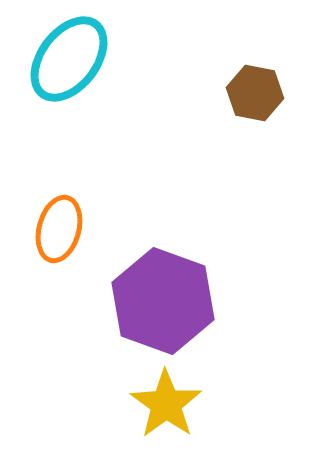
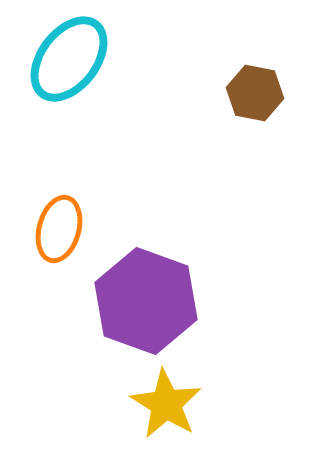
purple hexagon: moved 17 px left
yellow star: rotated 4 degrees counterclockwise
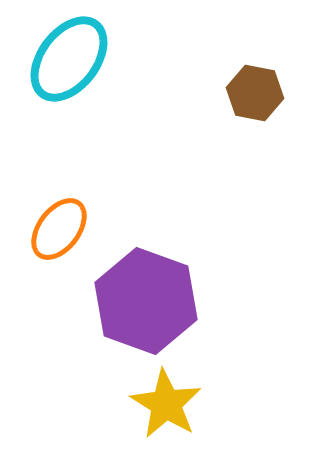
orange ellipse: rotated 22 degrees clockwise
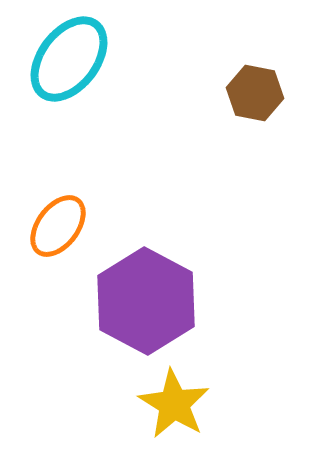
orange ellipse: moved 1 px left, 3 px up
purple hexagon: rotated 8 degrees clockwise
yellow star: moved 8 px right
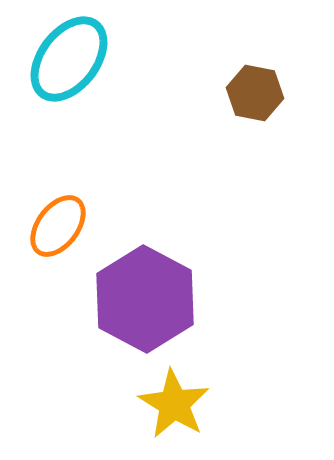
purple hexagon: moved 1 px left, 2 px up
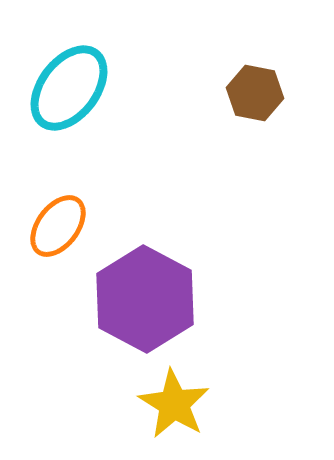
cyan ellipse: moved 29 px down
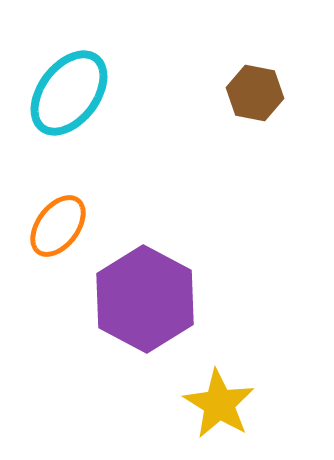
cyan ellipse: moved 5 px down
yellow star: moved 45 px right
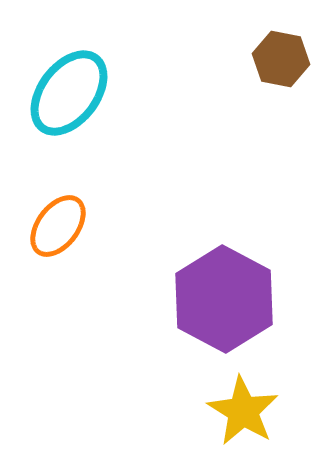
brown hexagon: moved 26 px right, 34 px up
purple hexagon: moved 79 px right
yellow star: moved 24 px right, 7 px down
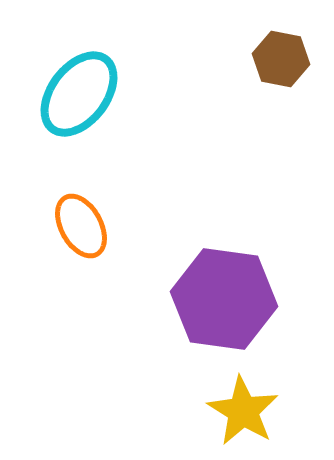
cyan ellipse: moved 10 px right, 1 px down
orange ellipse: moved 23 px right; rotated 66 degrees counterclockwise
purple hexagon: rotated 20 degrees counterclockwise
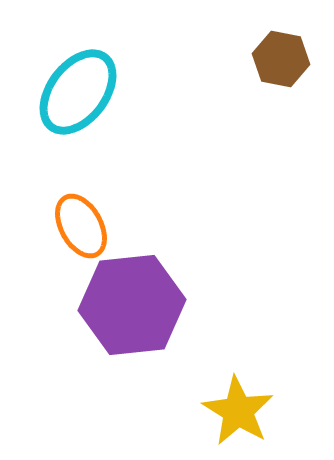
cyan ellipse: moved 1 px left, 2 px up
purple hexagon: moved 92 px left, 6 px down; rotated 14 degrees counterclockwise
yellow star: moved 5 px left
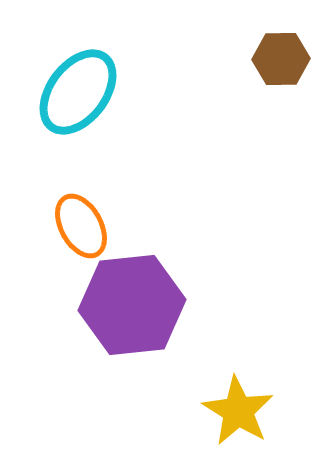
brown hexagon: rotated 12 degrees counterclockwise
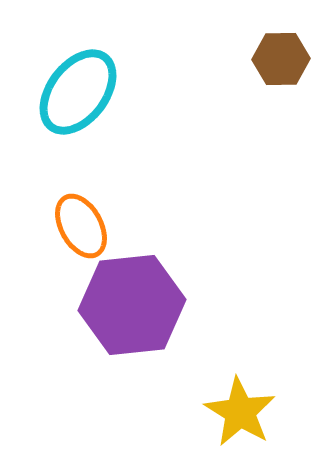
yellow star: moved 2 px right, 1 px down
